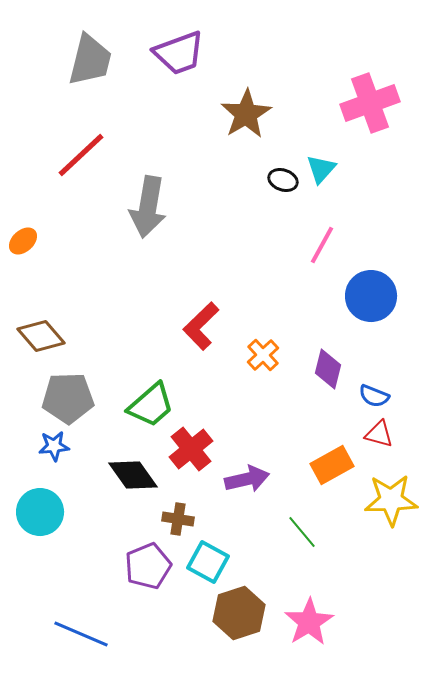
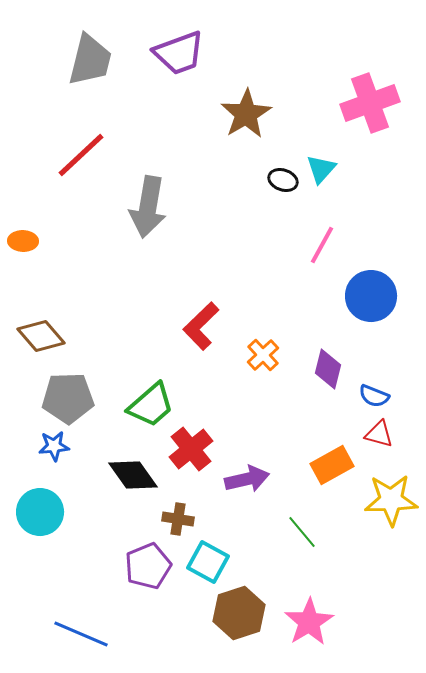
orange ellipse: rotated 44 degrees clockwise
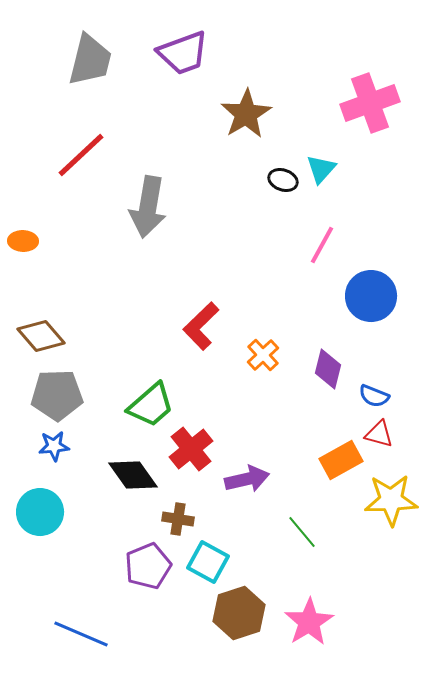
purple trapezoid: moved 4 px right
gray pentagon: moved 11 px left, 3 px up
orange rectangle: moved 9 px right, 5 px up
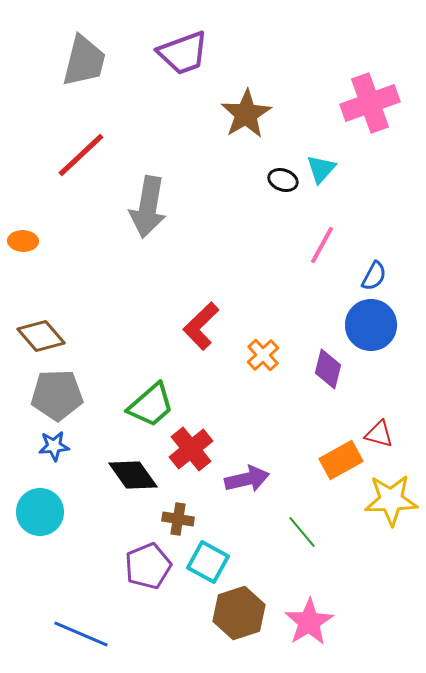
gray trapezoid: moved 6 px left, 1 px down
blue circle: moved 29 px down
blue semicircle: moved 120 px up; rotated 84 degrees counterclockwise
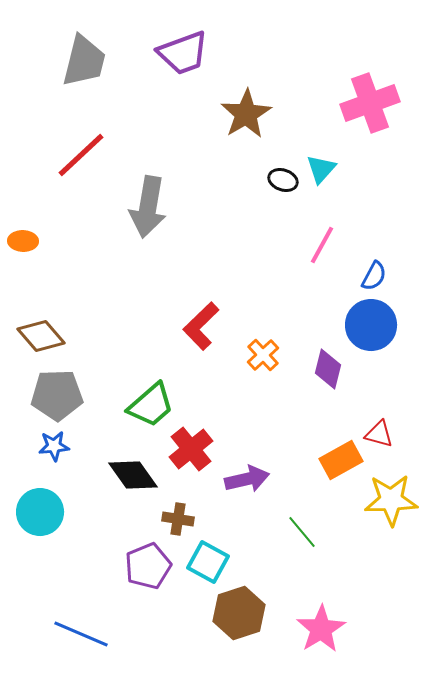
pink star: moved 12 px right, 7 px down
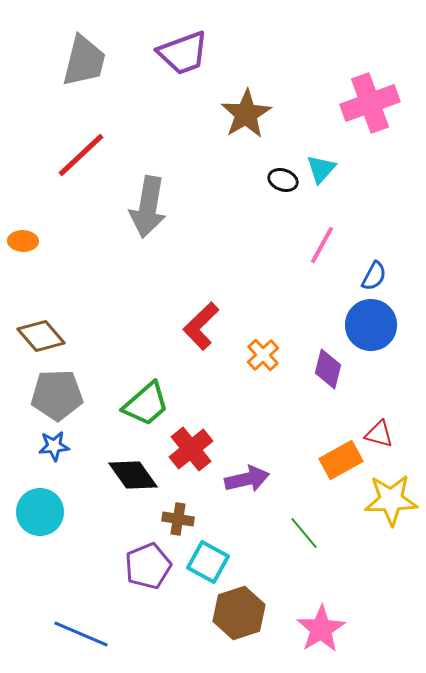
green trapezoid: moved 5 px left, 1 px up
green line: moved 2 px right, 1 px down
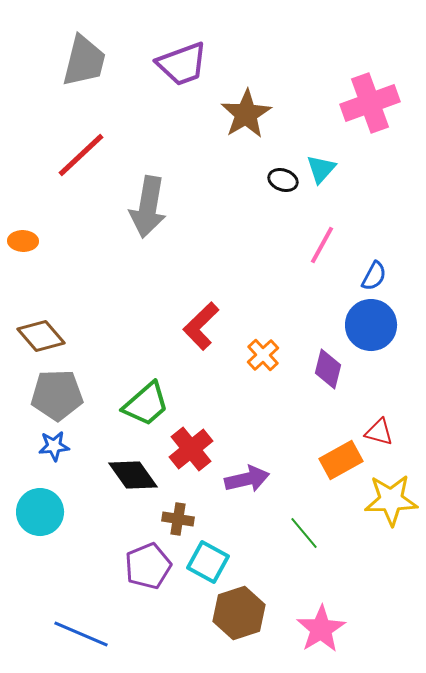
purple trapezoid: moved 1 px left, 11 px down
red triangle: moved 2 px up
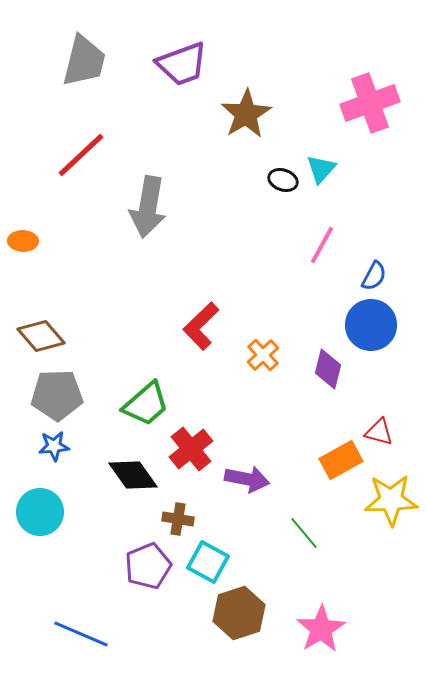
purple arrow: rotated 24 degrees clockwise
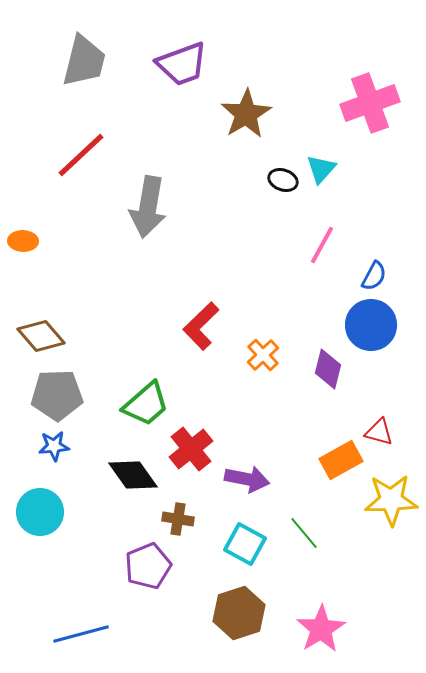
cyan square: moved 37 px right, 18 px up
blue line: rotated 38 degrees counterclockwise
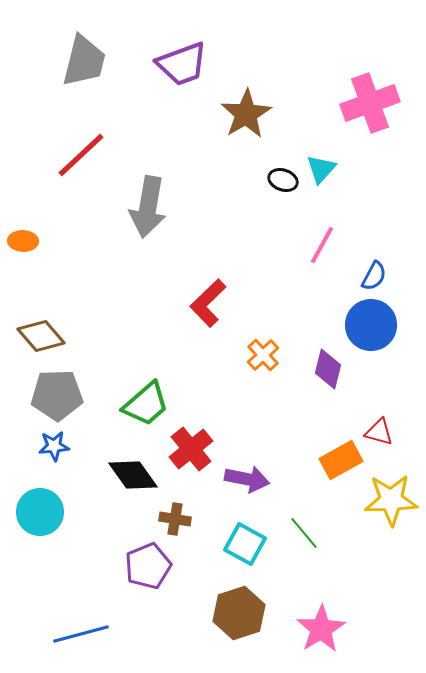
red L-shape: moved 7 px right, 23 px up
brown cross: moved 3 px left
